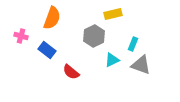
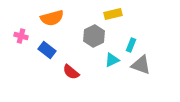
orange semicircle: rotated 55 degrees clockwise
cyan rectangle: moved 2 px left, 1 px down
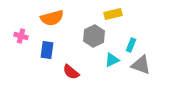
blue rectangle: rotated 60 degrees clockwise
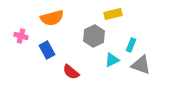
blue rectangle: rotated 36 degrees counterclockwise
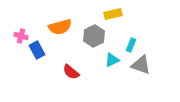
orange semicircle: moved 8 px right, 9 px down
blue rectangle: moved 10 px left
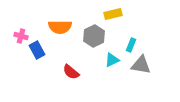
orange semicircle: rotated 15 degrees clockwise
gray triangle: rotated 10 degrees counterclockwise
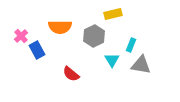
pink cross: rotated 32 degrees clockwise
cyan triangle: rotated 35 degrees counterclockwise
red semicircle: moved 2 px down
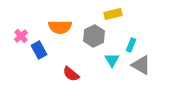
blue rectangle: moved 2 px right
gray triangle: rotated 20 degrees clockwise
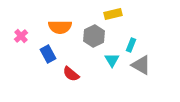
blue rectangle: moved 9 px right, 4 px down
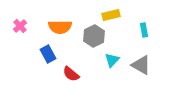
yellow rectangle: moved 2 px left, 1 px down
pink cross: moved 1 px left, 10 px up
cyan rectangle: moved 13 px right, 15 px up; rotated 32 degrees counterclockwise
cyan triangle: rotated 14 degrees clockwise
